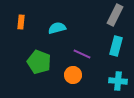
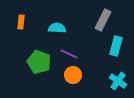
gray rectangle: moved 12 px left, 5 px down
cyan semicircle: rotated 18 degrees clockwise
purple line: moved 13 px left
cyan cross: rotated 30 degrees clockwise
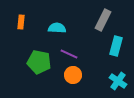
green pentagon: rotated 10 degrees counterclockwise
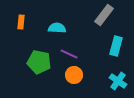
gray rectangle: moved 1 px right, 5 px up; rotated 10 degrees clockwise
orange circle: moved 1 px right
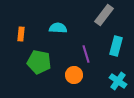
orange rectangle: moved 12 px down
cyan semicircle: moved 1 px right
purple line: moved 17 px right; rotated 48 degrees clockwise
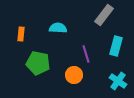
green pentagon: moved 1 px left, 1 px down
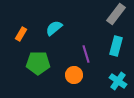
gray rectangle: moved 12 px right, 1 px up
cyan semicircle: moved 4 px left; rotated 42 degrees counterclockwise
orange rectangle: rotated 24 degrees clockwise
green pentagon: rotated 10 degrees counterclockwise
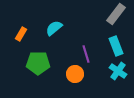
cyan rectangle: rotated 36 degrees counterclockwise
orange circle: moved 1 px right, 1 px up
cyan cross: moved 10 px up
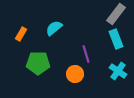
cyan rectangle: moved 7 px up
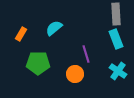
gray rectangle: rotated 40 degrees counterclockwise
